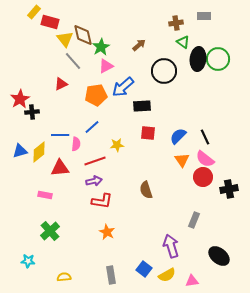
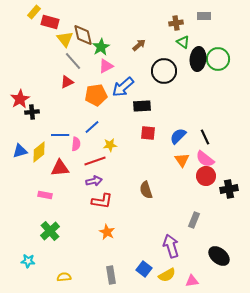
red triangle at (61, 84): moved 6 px right, 2 px up
yellow star at (117, 145): moved 7 px left
red circle at (203, 177): moved 3 px right, 1 px up
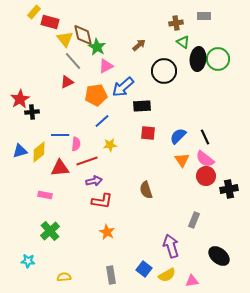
green star at (101, 47): moved 4 px left; rotated 12 degrees counterclockwise
blue line at (92, 127): moved 10 px right, 6 px up
red line at (95, 161): moved 8 px left
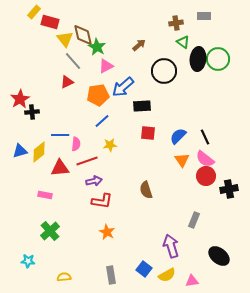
orange pentagon at (96, 95): moved 2 px right
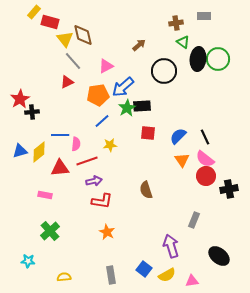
green star at (97, 47): moved 30 px right, 61 px down; rotated 12 degrees clockwise
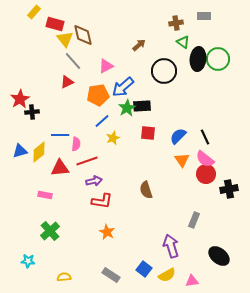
red rectangle at (50, 22): moved 5 px right, 2 px down
yellow star at (110, 145): moved 3 px right, 7 px up; rotated 16 degrees counterclockwise
red circle at (206, 176): moved 2 px up
gray rectangle at (111, 275): rotated 48 degrees counterclockwise
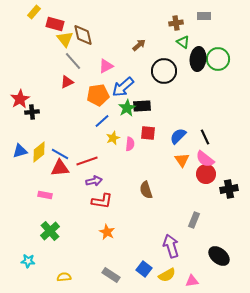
blue line at (60, 135): moved 19 px down; rotated 30 degrees clockwise
pink semicircle at (76, 144): moved 54 px right
